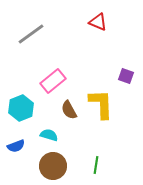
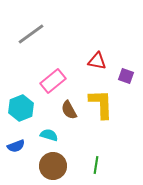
red triangle: moved 1 px left, 39 px down; rotated 12 degrees counterclockwise
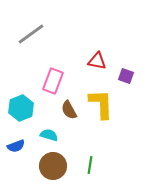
pink rectangle: rotated 30 degrees counterclockwise
green line: moved 6 px left
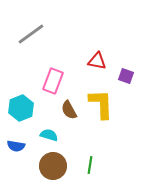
blue semicircle: rotated 30 degrees clockwise
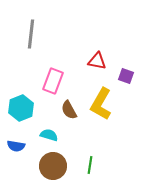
gray line: rotated 48 degrees counterclockwise
yellow L-shape: rotated 148 degrees counterclockwise
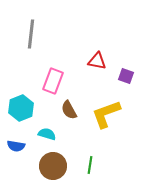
yellow L-shape: moved 5 px right, 10 px down; rotated 40 degrees clockwise
cyan semicircle: moved 2 px left, 1 px up
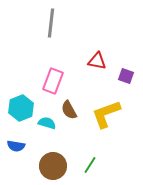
gray line: moved 20 px right, 11 px up
cyan semicircle: moved 11 px up
green line: rotated 24 degrees clockwise
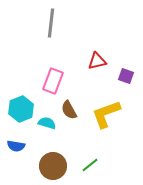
red triangle: rotated 24 degrees counterclockwise
cyan hexagon: moved 1 px down
green line: rotated 18 degrees clockwise
